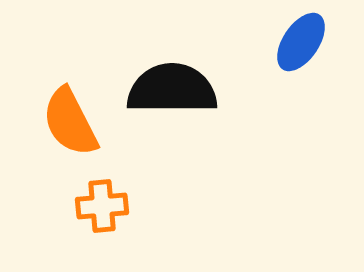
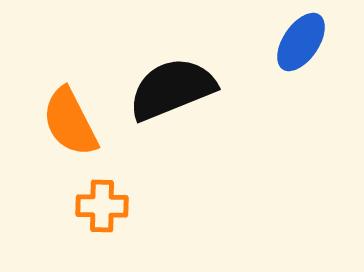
black semicircle: rotated 22 degrees counterclockwise
orange cross: rotated 6 degrees clockwise
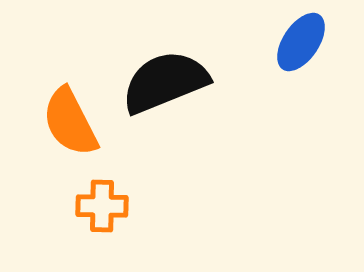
black semicircle: moved 7 px left, 7 px up
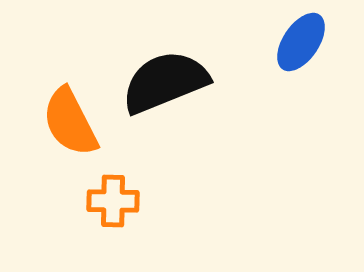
orange cross: moved 11 px right, 5 px up
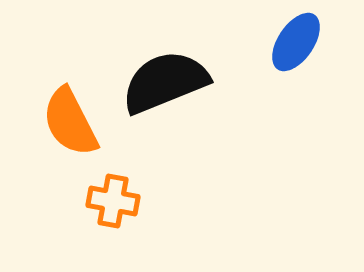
blue ellipse: moved 5 px left
orange cross: rotated 9 degrees clockwise
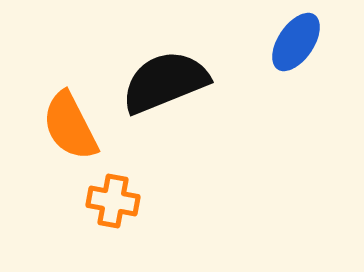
orange semicircle: moved 4 px down
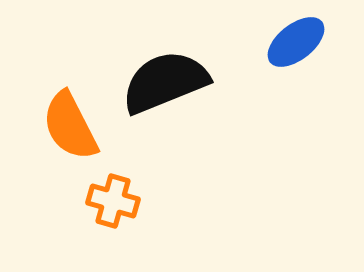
blue ellipse: rotated 18 degrees clockwise
orange cross: rotated 6 degrees clockwise
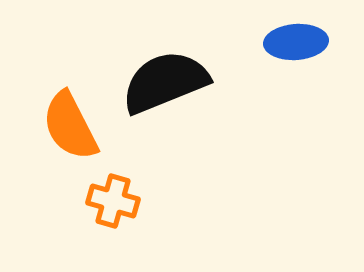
blue ellipse: rotated 34 degrees clockwise
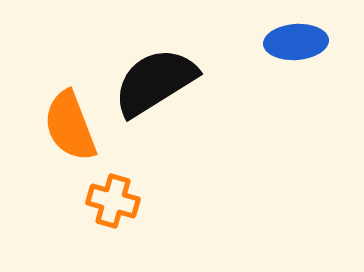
black semicircle: moved 10 px left; rotated 10 degrees counterclockwise
orange semicircle: rotated 6 degrees clockwise
